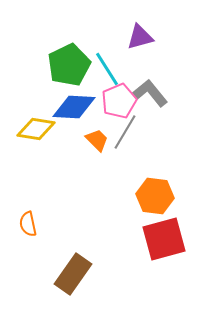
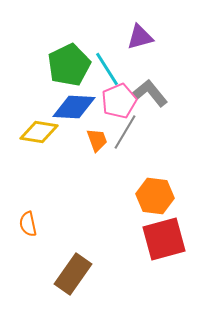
yellow diamond: moved 3 px right, 3 px down
orange trapezoid: rotated 25 degrees clockwise
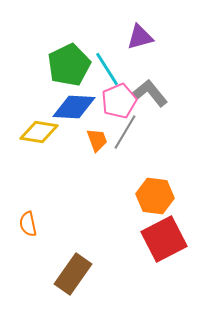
red square: rotated 12 degrees counterclockwise
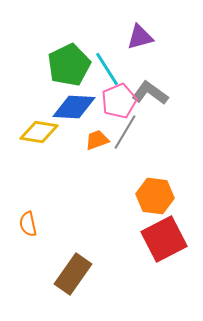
gray L-shape: rotated 15 degrees counterclockwise
orange trapezoid: rotated 90 degrees counterclockwise
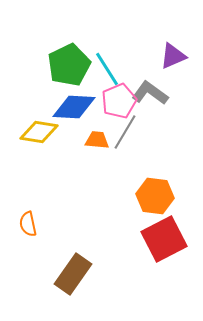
purple triangle: moved 33 px right, 19 px down; rotated 8 degrees counterclockwise
orange trapezoid: rotated 25 degrees clockwise
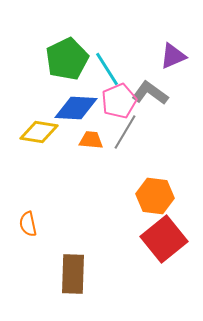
green pentagon: moved 2 px left, 6 px up
blue diamond: moved 2 px right, 1 px down
orange trapezoid: moved 6 px left
red square: rotated 12 degrees counterclockwise
brown rectangle: rotated 33 degrees counterclockwise
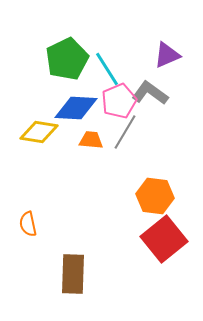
purple triangle: moved 6 px left, 1 px up
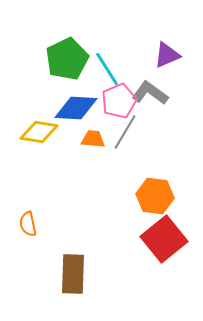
orange trapezoid: moved 2 px right, 1 px up
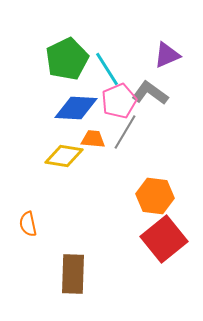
yellow diamond: moved 25 px right, 24 px down
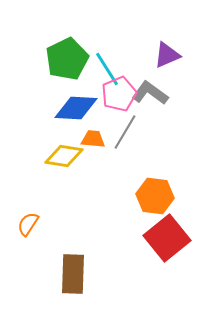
pink pentagon: moved 7 px up
orange semicircle: rotated 45 degrees clockwise
red square: moved 3 px right, 1 px up
